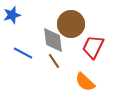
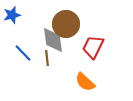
brown circle: moved 5 px left
blue line: rotated 18 degrees clockwise
brown line: moved 7 px left, 3 px up; rotated 28 degrees clockwise
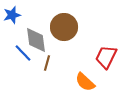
brown circle: moved 2 px left, 3 px down
gray diamond: moved 17 px left
red trapezoid: moved 13 px right, 10 px down
brown line: moved 5 px down; rotated 21 degrees clockwise
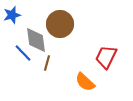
brown circle: moved 4 px left, 3 px up
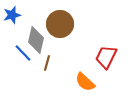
gray diamond: rotated 20 degrees clockwise
